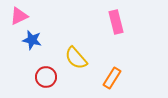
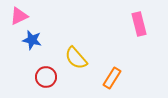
pink rectangle: moved 23 px right, 2 px down
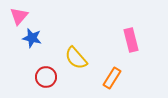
pink triangle: rotated 24 degrees counterclockwise
pink rectangle: moved 8 px left, 16 px down
blue star: moved 2 px up
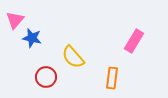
pink triangle: moved 4 px left, 4 px down
pink rectangle: moved 3 px right, 1 px down; rotated 45 degrees clockwise
yellow semicircle: moved 3 px left, 1 px up
orange rectangle: rotated 25 degrees counterclockwise
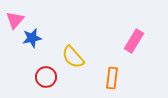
blue star: rotated 24 degrees counterclockwise
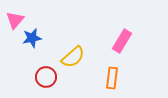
pink rectangle: moved 12 px left
yellow semicircle: rotated 90 degrees counterclockwise
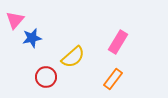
pink rectangle: moved 4 px left, 1 px down
orange rectangle: moved 1 px right, 1 px down; rotated 30 degrees clockwise
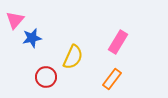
yellow semicircle: rotated 25 degrees counterclockwise
orange rectangle: moved 1 px left
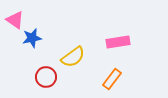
pink triangle: rotated 36 degrees counterclockwise
pink rectangle: rotated 50 degrees clockwise
yellow semicircle: rotated 30 degrees clockwise
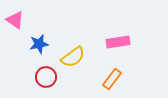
blue star: moved 7 px right, 6 px down
